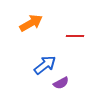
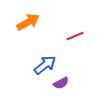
orange arrow: moved 3 px left, 1 px up
red line: rotated 24 degrees counterclockwise
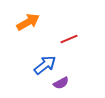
red line: moved 6 px left, 3 px down
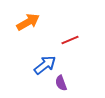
red line: moved 1 px right, 1 px down
purple semicircle: rotated 98 degrees clockwise
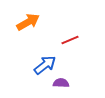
purple semicircle: rotated 112 degrees clockwise
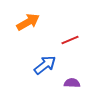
purple semicircle: moved 11 px right
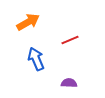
blue arrow: moved 9 px left, 6 px up; rotated 75 degrees counterclockwise
purple semicircle: moved 3 px left
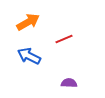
red line: moved 6 px left, 1 px up
blue arrow: moved 7 px left, 3 px up; rotated 40 degrees counterclockwise
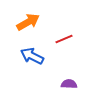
blue arrow: moved 3 px right
purple semicircle: moved 1 px down
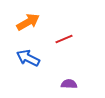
blue arrow: moved 4 px left, 2 px down
